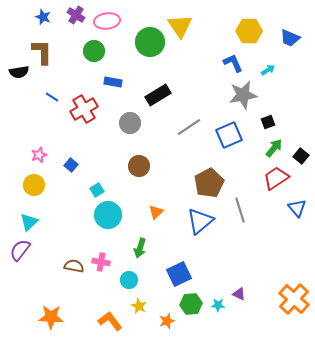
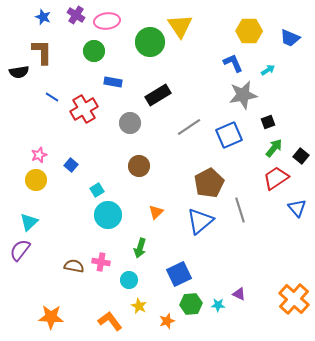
yellow circle at (34, 185): moved 2 px right, 5 px up
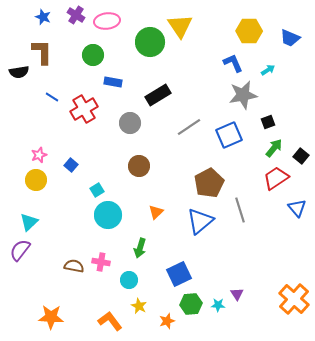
green circle at (94, 51): moved 1 px left, 4 px down
purple triangle at (239, 294): moved 2 px left; rotated 32 degrees clockwise
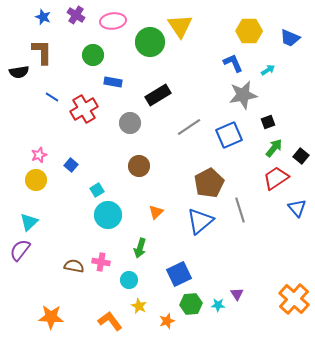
pink ellipse at (107, 21): moved 6 px right
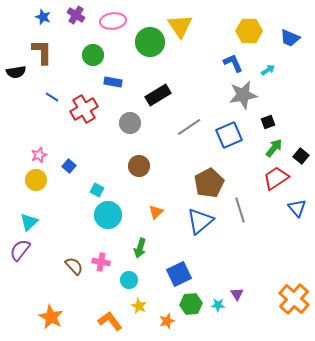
black semicircle at (19, 72): moved 3 px left
blue square at (71, 165): moved 2 px left, 1 px down
cyan square at (97, 190): rotated 32 degrees counterclockwise
brown semicircle at (74, 266): rotated 36 degrees clockwise
orange star at (51, 317): rotated 25 degrees clockwise
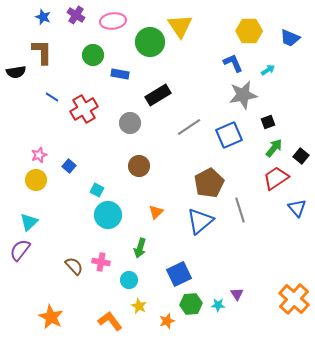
blue rectangle at (113, 82): moved 7 px right, 8 px up
